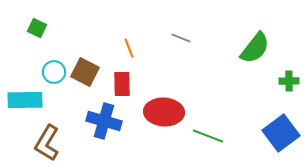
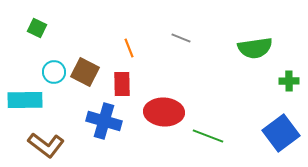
green semicircle: rotated 44 degrees clockwise
brown L-shape: moved 1 px left, 2 px down; rotated 84 degrees counterclockwise
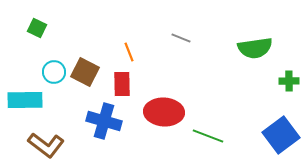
orange line: moved 4 px down
blue square: moved 2 px down
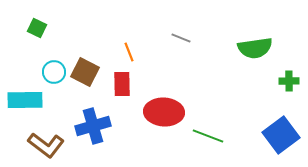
blue cross: moved 11 px left, 5 px down; rotated 32 degrees counterclockwise
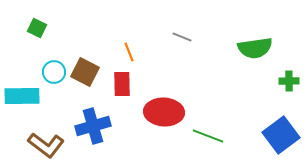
gray line: moved 1 px right, 1 px up
cyan rectangle: moved 3 px left, 4 px up
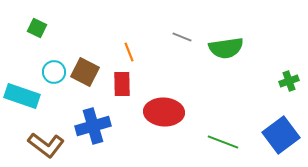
green semicircle: moved 29 px left
green cross: rotated 18 degrees counterclockwise
cyan rectangle: rotated 20 degrees clockwise
green line: moved 15 px right, 6 px down
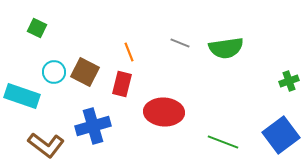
gray line: moved 2 px left, 6 px down
red rectangle: rotated 15 degrees clockwise
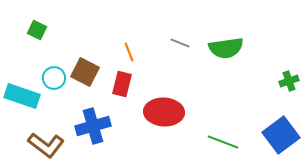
green square: moved 2 px down
cyan circle: moved 6 px down
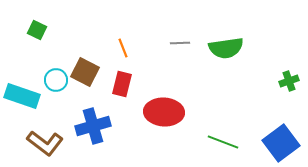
gray line: rotated 24 degrees counterclockwise
orange line: moved 6 px left, 4 px up
cyan circle: moved 2 px right, 2 px down
blue square: moved 8 px down
brown L-shape: moved 1 px left, 2 px up
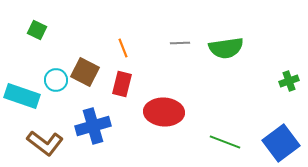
green line: moved 2 px right
